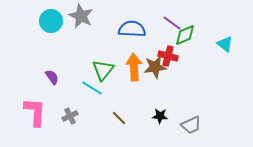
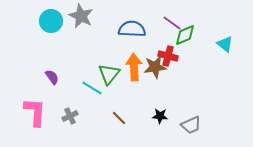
green triangle: moved 6 px right, 4 px down
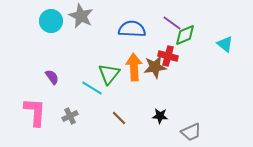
gray trapezoid: moved 7 px down
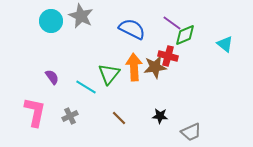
blue semicircle: rotated 24 degrees clockwise
cyan line: moved 6 px left, 1 px up
pink L-shape: rotated 8 degrees clockwise
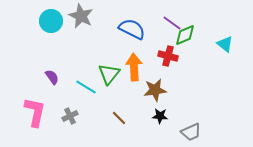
brown star: moved 23 px down
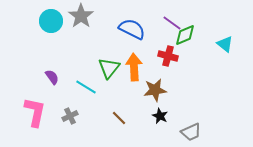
gray star: rotated 10 degrees clockwise
green triangle: moved 6 px up
black star: rotated 21 degrees clockwise
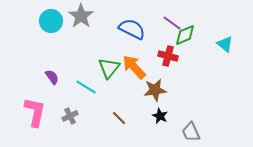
orange arrow: rotated 40 degrees counterclockwise
gray trapezoid: rotated 90 degrees clockwise
